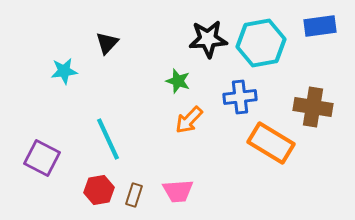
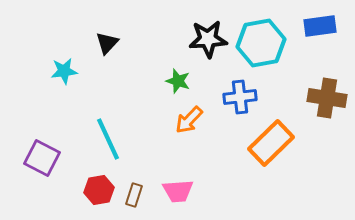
brown cross: moved 14 px right, 9 px up
orange rectangle: rotated 75 degrees counterclockwise
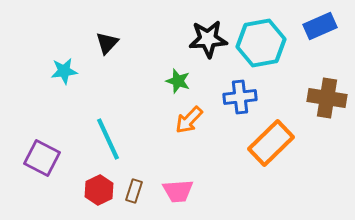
blue rectangle: rotated 16 degrees counterclockwise
red hexagon: rotated 16 degrees counterclockwise
brown rectangle: moved 4 px up
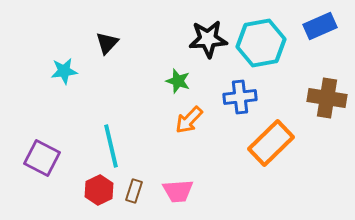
cyan line: moved 3 px right, 7 px down; rotated 12 degrees clockwise
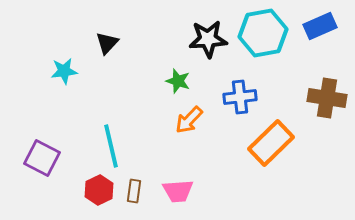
cyan hexagon: moved 2 px right, 10 px up
brown rectangle: rotated 10 degrees counterclockwise
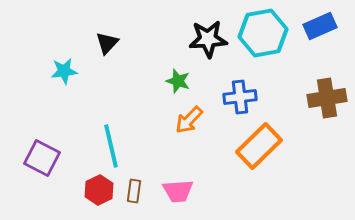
brown cross: rotated 18 degrees counterclockwise
orange rectangle: moved 12 px left, 3 px down
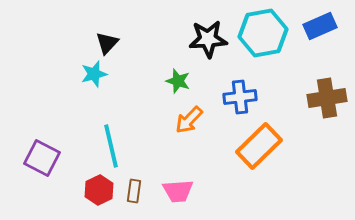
cyan star: moved 30 px right, 3 px down; rotated 8 degrees counterclockwise
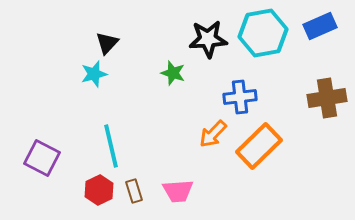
green star: moved 5 px left, 8 px up
orange arrow: moved 24 px right, 14 px down
brown rectangle: rotated 25 degrees counterclockwise
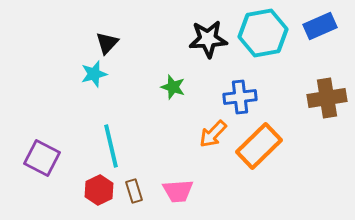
green star: moved 14 px down
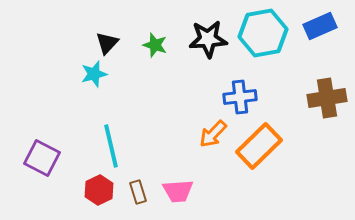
green star: moved 18 px left, 42 px up
brown rectangle: moved 4 px right, 1 px down
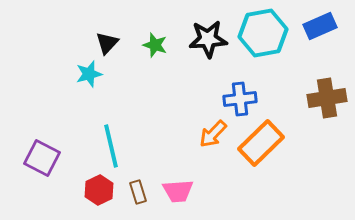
cyan star: moved 5 px left
blue cross: moved 2 px down
orange rectangle: moved 2 px right, 3 px up
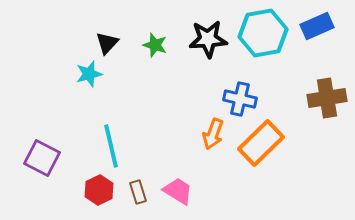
blue rectangle: moved 3 px left
blue cross: rotated 20 degrees clockwise
orange arrow: rotated 24 degrees counterclockwise
pink trapezoid: rotated 144 degrees counterclockwise
